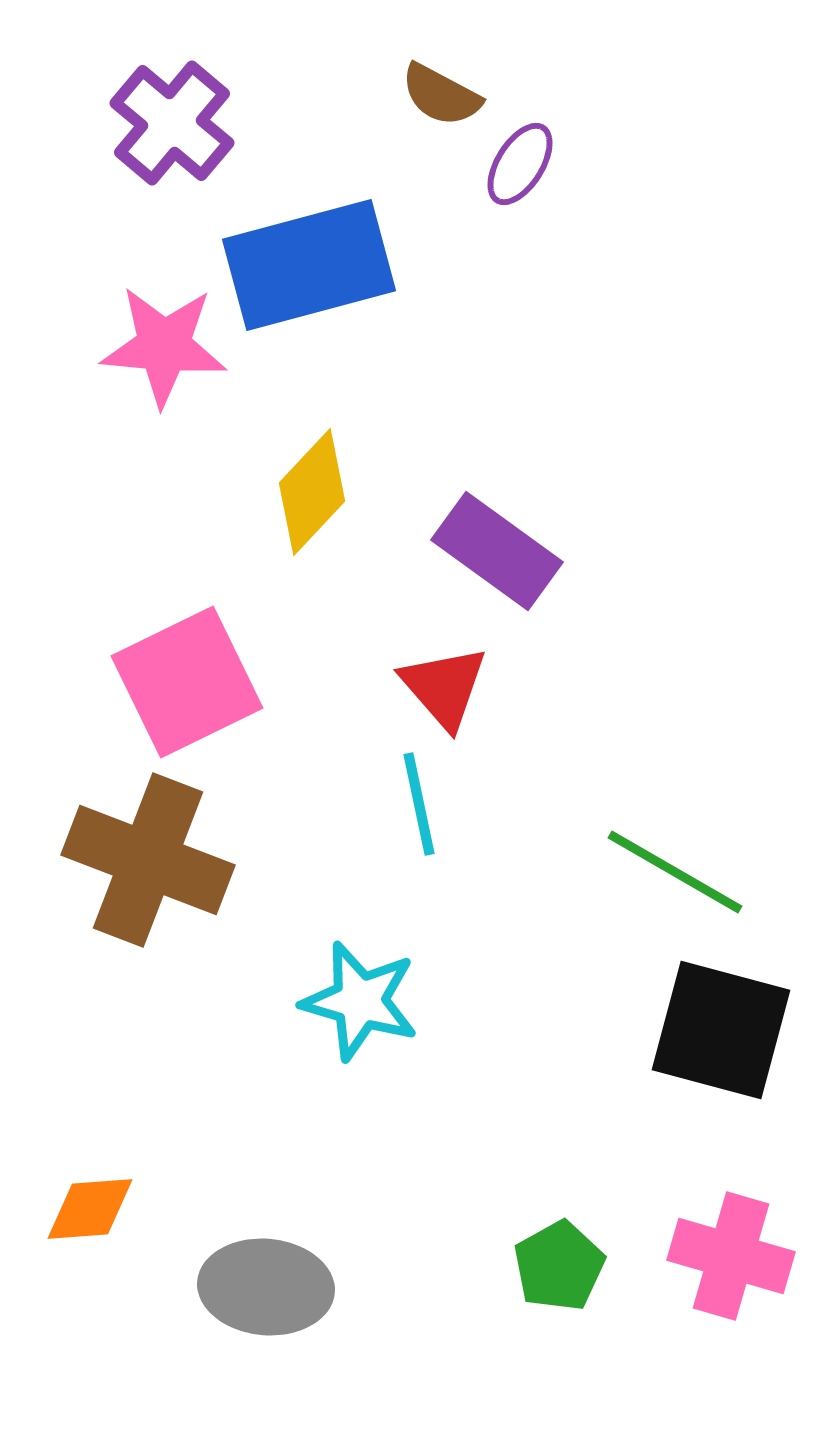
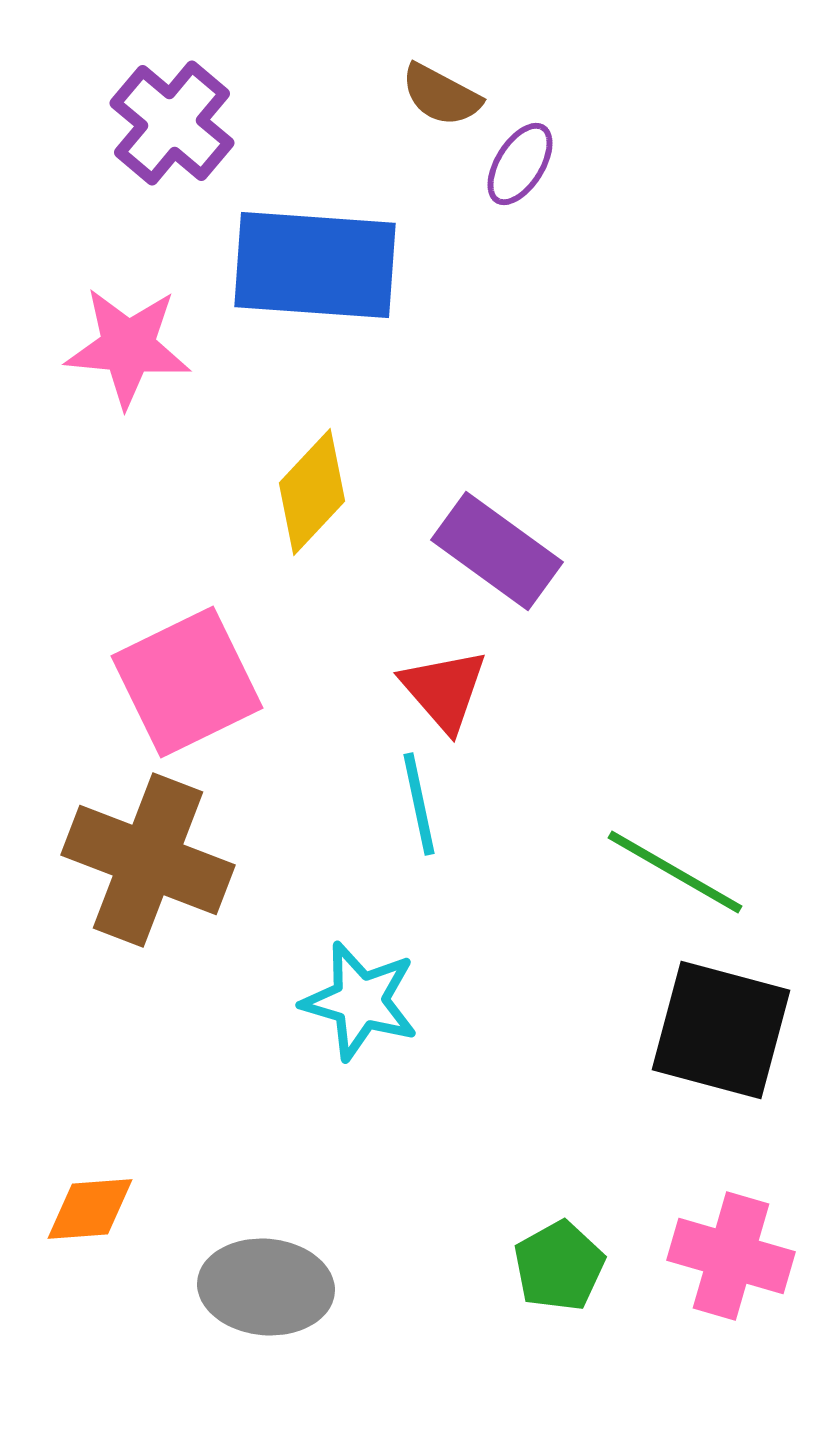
blue rectangle: moved 6 px right; rotated 19 degrees clockwise
pink star: moved 36 px left, 1 px down
red triangle: moved 3 px down
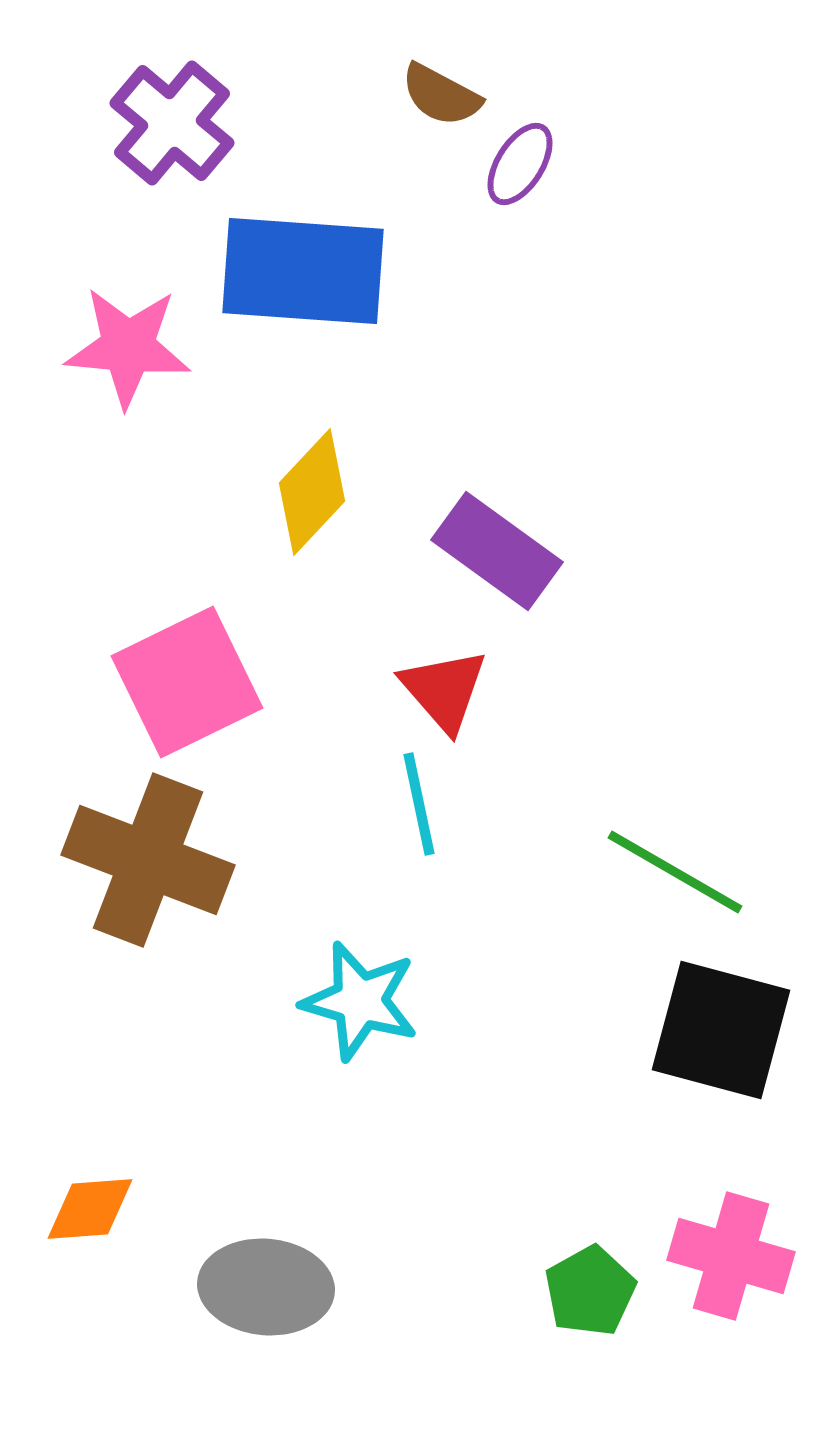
blue rectangle: moved 12 px left, 6 px down
green pentagon: moved 31 px right, 25 px down
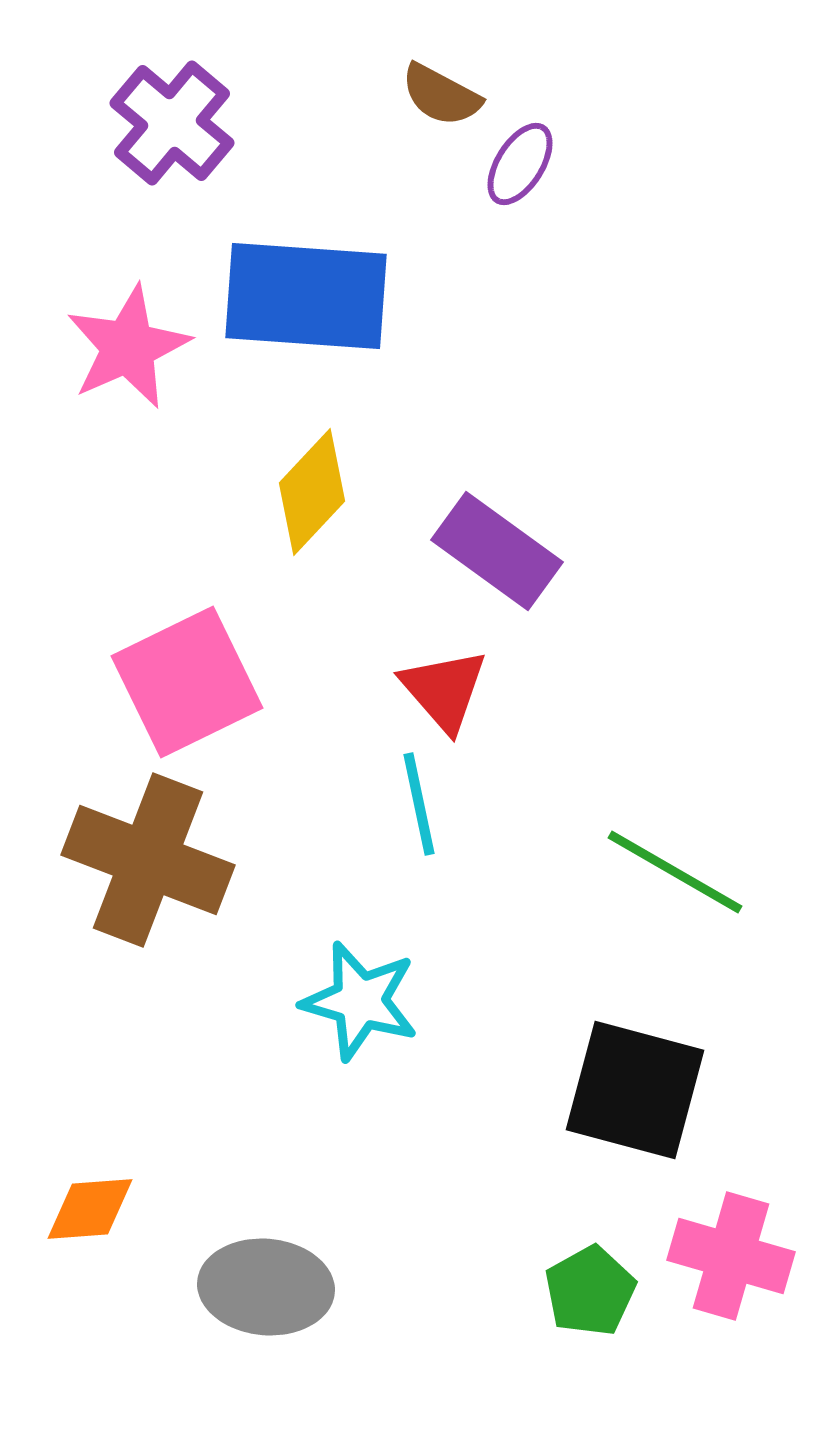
blue rectangle: moved 3 px right, 25 px down
pink star: rotated 29 degrees counterclockwise
black square: moved 86 px left, 60 px down
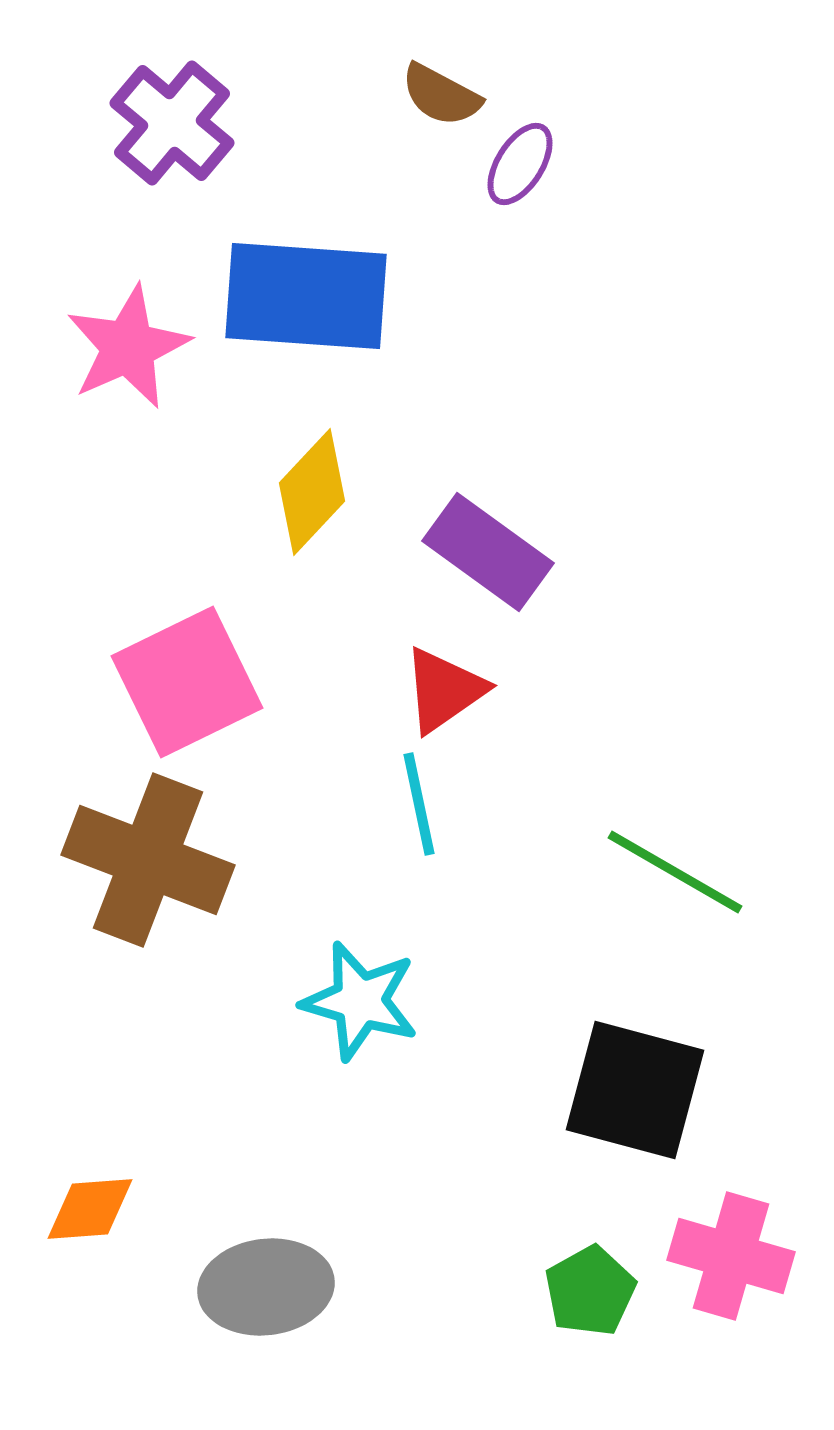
purple rectangle: moved 9 px left, 1 px down
red triangle: rotated 36 degrees clockwise
gray ellipse: rotated 12 degrees counterclockwise
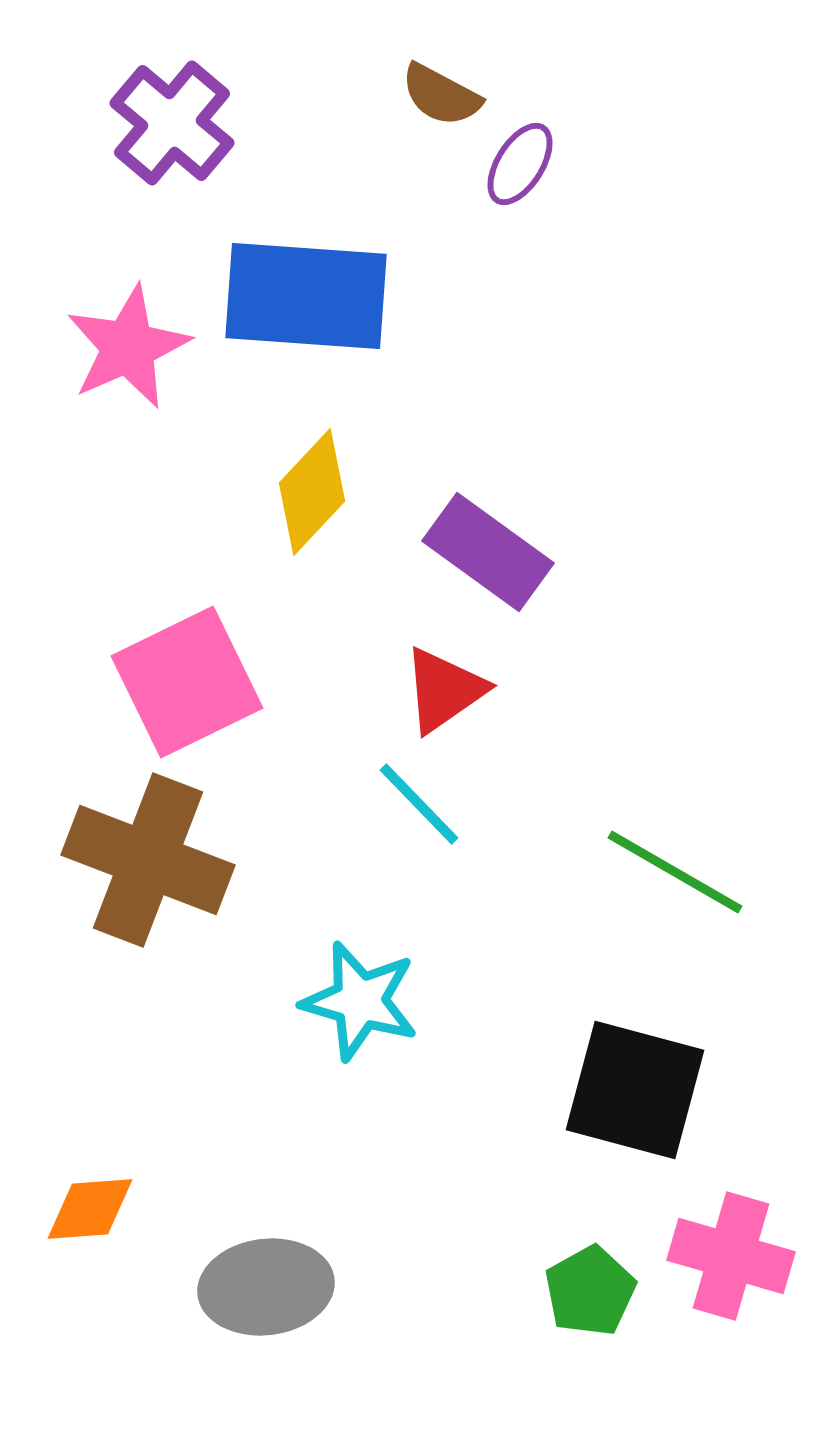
cyan line: rotated 32 degrees counterclockwise
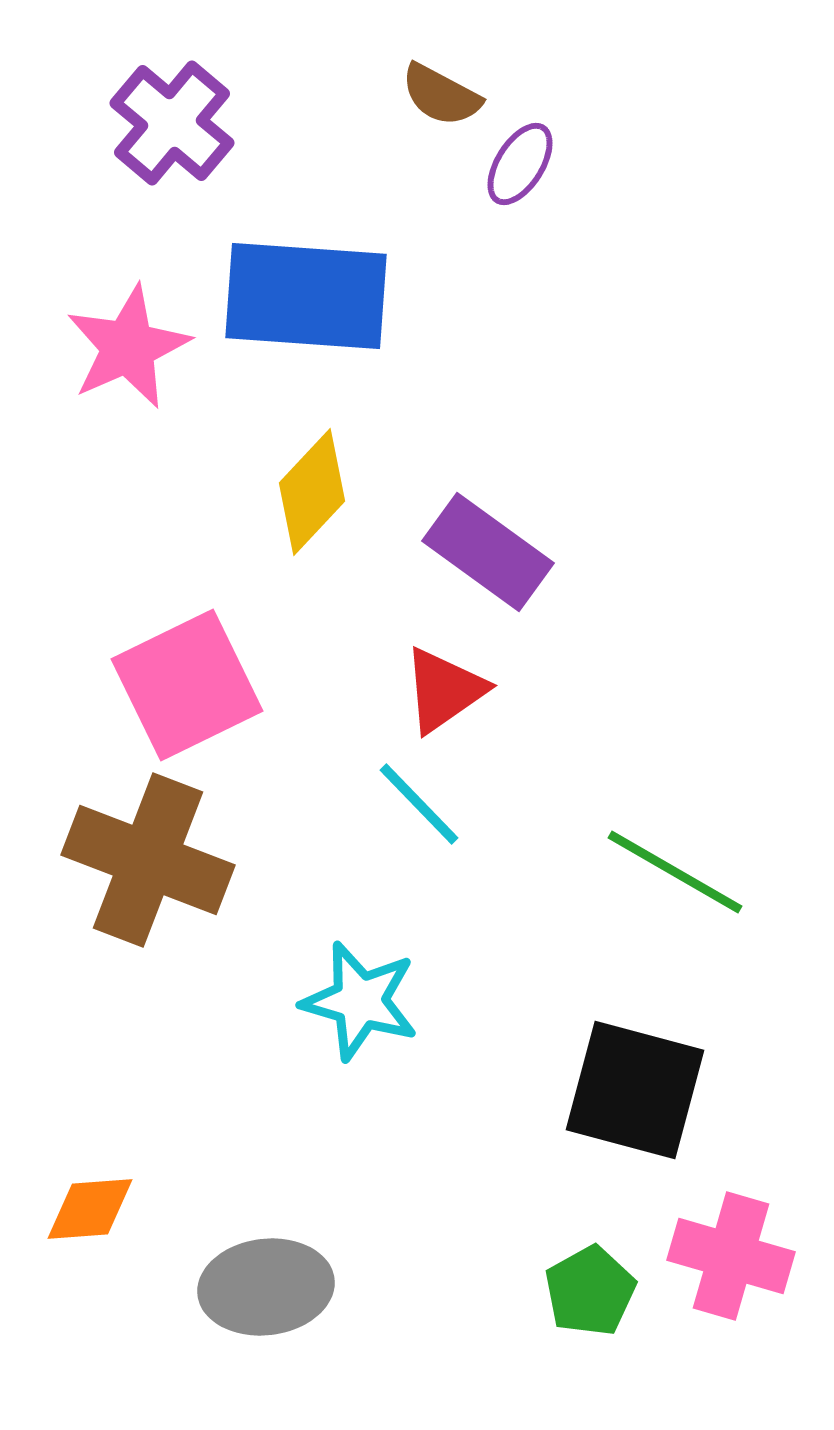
pink square: moved 3 px down
